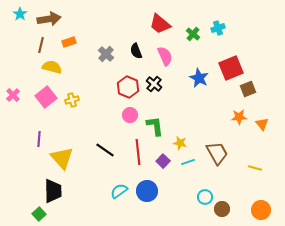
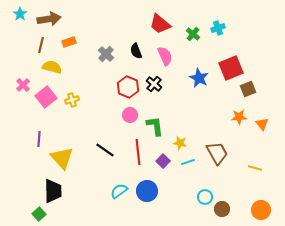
pink cross: moved 10 px right, 10 px up
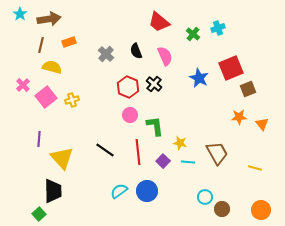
red trapezoid: moved 1 px left, 2 px up
cyan line: rotated 24 degrees clockwise
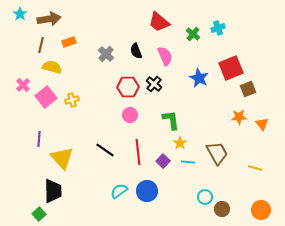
red hexagon: rotated 25 degrees counterclockwise
green L-shape: moved 16 px right, 6 px up
yellow star: rotated 24 degrees clockwise
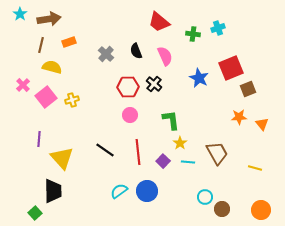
green cross: rotated 32 degrees counterclockwise
green square: moved 4 px left, 1 px up
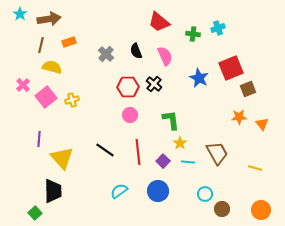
blue circle: moved 11 px right
cyan circle: moved 3 px up
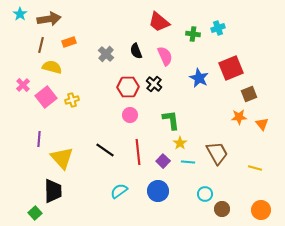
brown square: moved 1 px right, 5 px down
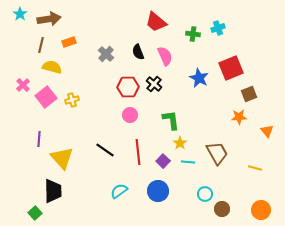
red trapezoid: moved 3 px left
black semicircle: moved 2 px right, 1 px down
orange triangle: moved 5 px right, 7 px down
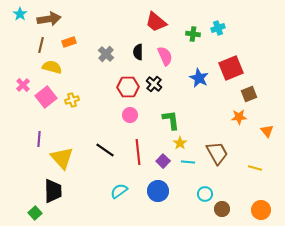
black semicircle: rotated 21 degrees clockwise
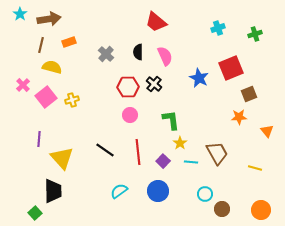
green cross: moved 62 px right; rotated 24 degrees counterclockwise
cyan line: moved 3 px right
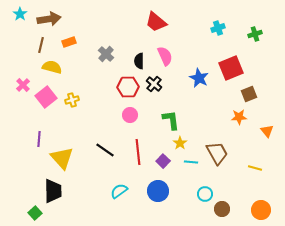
black semicircle: moved 1 px right, 9 px down
